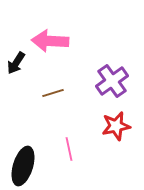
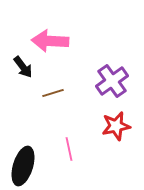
black arrow: moved 7 px right, 4 px down; rotated 70 degrees counterclockwise
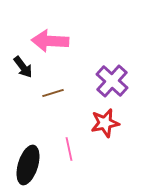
purple cross: rotated 12 degrees counterclockwise
red star: moved 11 px left, 3 px up
black ellipse: moved 5 px right, 1 px up
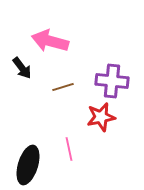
pink arrow: rotated 12 degrees clockwise
black arrow: moved 1 px left, 1 px down
purple cross: rotated 36 degrees counterclockwise
brown line: moved 10 px right, 6 px up
red star: moved 4 px left, 6 px up
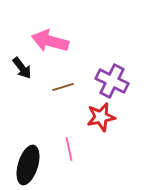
purple cross: rotated 20 degrees clockwise
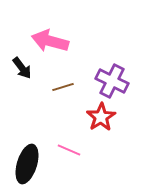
red star: rotated 20 degrees counterclockwise
pink line: moved 1 px down; rotated 55 degrees counterclockwise
black ellipse: moved 1 px left, 1 px up
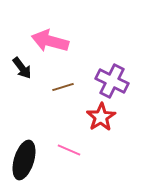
black ellipse: moved 3 px left, 4 px up
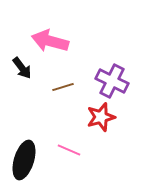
red star: rotated 16 degrees clockwise
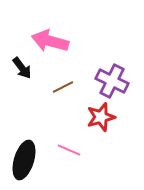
brown line: rotated 10 degrees counterclockwise
